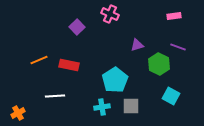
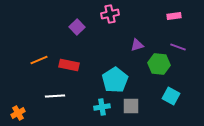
pink cross: rotated 36 degrees counterclockwise
green hexagon: rotated 20 degrees counterclockwise
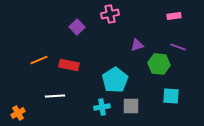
cyan square: rotated 24 degrees counterclockwise
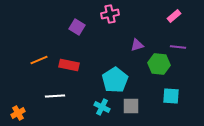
pink rectangle: rotated 32 degrees counterclockwise
purple square: rotated 14 degrees counterclockwise
purple line: rotated 14 degrees counterclockwise
cyan cross: rotated 35 degrees clockwise
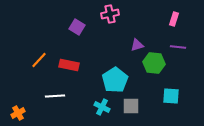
pink rectangle: moved 3 px down; rotated 32 degrees counterclockwise
orange line: rotated 24 degrees counterclockwise
green hexagon: moved 5 px left, 1 px up
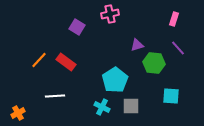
purple line: moved 1 px down; rotated 42 degrees clockwise
red rectangle: moved 3 px left, 3 px up; rotated 24 degrees clockwise
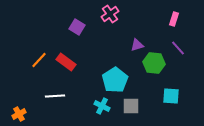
pink cross: rotated 24 degrees counterclockwise
cyan cross: moved 1 px up
orange cross: moved 1 px right, 1 px down
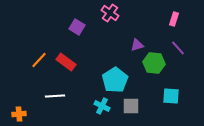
pink cross: moved 1 px up; rotated 18 degrees counterclockwise
orange cross: rotated 24 degrees clockwise
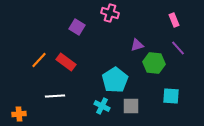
pink cross: rotated 18 degrees counterclockwise
pink rectangle: moved 1 px down; rotated 40 degrees counterclockwise
